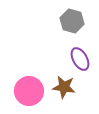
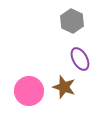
gray hexagon: rotated 10 degrees clockwise
brown star: rotated 10 degrees clockwise
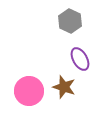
gray hexagon: moved 2 px left
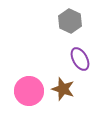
brown star: moved 1 px left, 2 px down
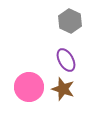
purple ellipse: moved 14 px left, 1 px down
pink circle: moved 4 px up
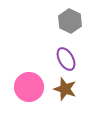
purple ellipse: moved 1 px up
brown star: moved 2 px right
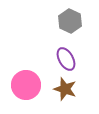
pink circle: moved 3 px left, 2 px up
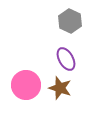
brown star: moved 5 px left, 1 px up
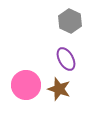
brown star: moved 1 px left, 1 px down
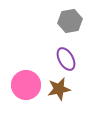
gray hexagon: rotated 25 degrees clockwise
brown star: rotated 30 degrees counterclockwise
